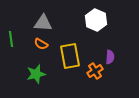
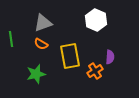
gray triangle: rotated 24 degrees counterclockwise
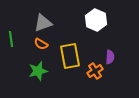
green star: moved 2 px right, 3 px up
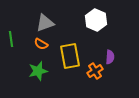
gray triangle: moved 2 px right
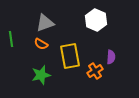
purple semicircle: moved 1 px right
green star: moved 3 px right, 4 px down
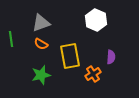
gray triangle: moved 4 px left
orange cross: moved 2 px left, 3 px down
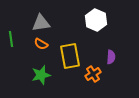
gray triangle: rotated 12 degrees clockwise
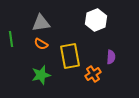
white hexagon: rotated 15 degrees clockwise
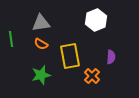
orange cross: moved 1 px left, 2 px down; rotated 14 degrees counterclockwise
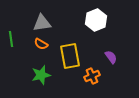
gray triangle: moved 1 px right
purple semicircle: rotated 40 degrees counterclockwise
orange cross: rotated 21 degrees clockwise
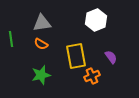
yellow rectangle: moved 6 px right
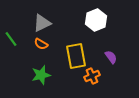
gray triangle: rotated 18 degrees counterclockwise
green line: rotated 28 degrees counterclockwise
